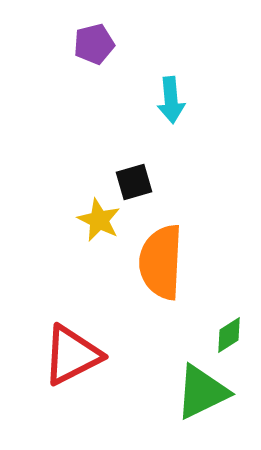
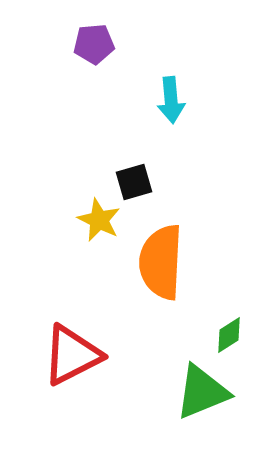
purple pentagon: rotated 9 degrees clockwise
green triangle: rotated 4 degrees clockwise
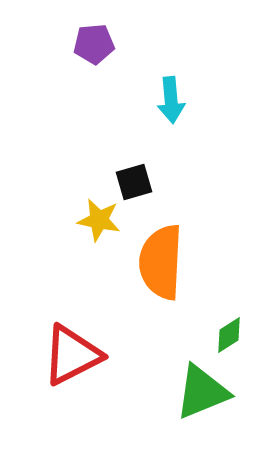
yellow star: rotated 15 degrees counterclockwise
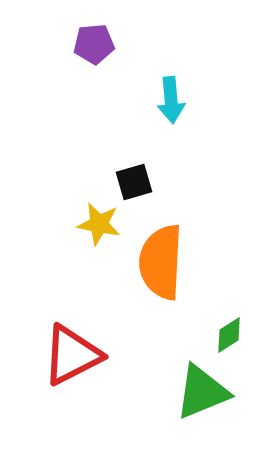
yellow star: moved 4 px down
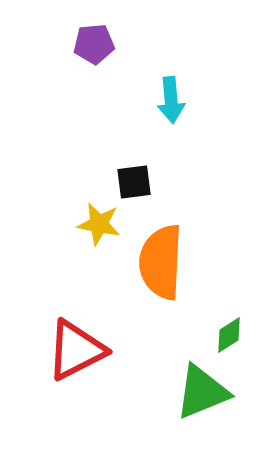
black square: rotated 9 degrees clockwise
red triangle: moved 4 px right, 5 px up
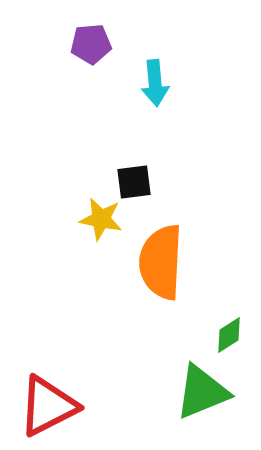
purple pentagon: moved 3 px left
cyan arrow: moved 16 px left, 17 px up
yellow star: moved 2 px right, 5 px up
red triangle: moved 28 px left, 56 px down
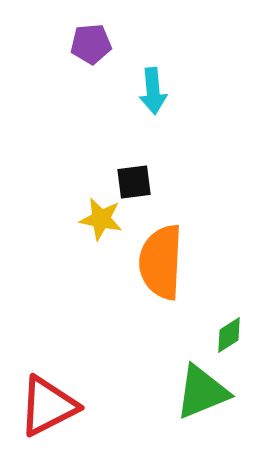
cyan arrow: moved 2 px left, 8 px down
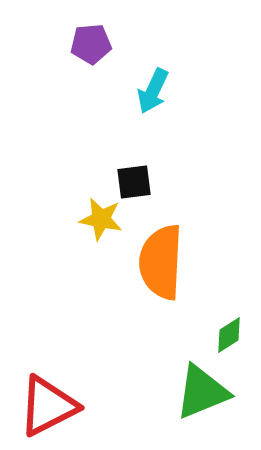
cyan arrow: rotated 30 degrees clockwise
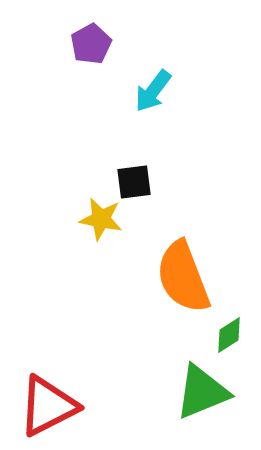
purple pentagon: rotated 24 degrees counterclockwise
cyan arrow: rotated 12 degrees clockwise
orange semicircle: moved 22 px right, 15 px down; rotated 24 degrees counterclockwise
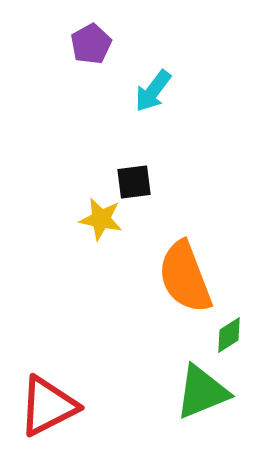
orange semicircle: moved 2 px right
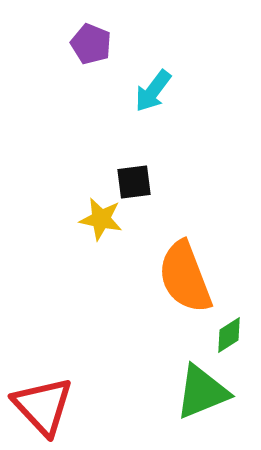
purple pentagon: rotated 21 degrees counterclockwise
red triangle: moved 5 px left; rotated 46 degrees counterclockwise
